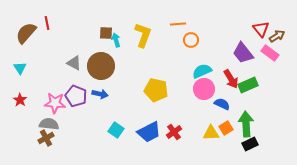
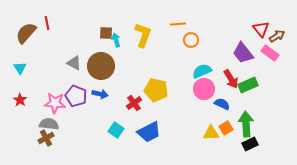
red cross: moved 40 px left, 29 px up
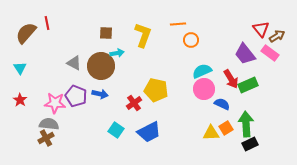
cyan arrow: moved 1 px right, 13 px down; rotated 96 degrees clockwise
purple trapezoid: moved 2 px right, 1 px down
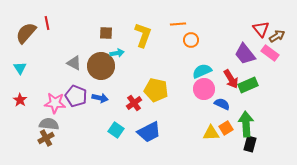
blue arrow: moved 4 px down
black rectangle: rotated 49 degrees counterclockwise
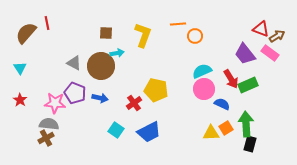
red triangle: rotated 30 degrees counterclockwise
orange circle: moved 4 px right, 4 px up
purple pentagon: moved 1 px left, 3 px up
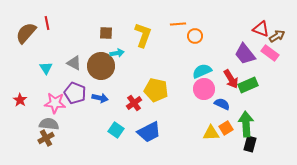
cyan triangle: moved 26 px right
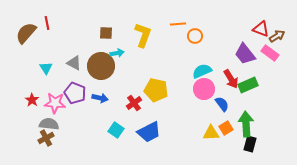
red star: moved 12 px right
blue semicircle: rotated 28 degrees clockwise
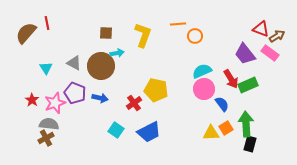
pink star: rotated 25 degrees counterclockwise
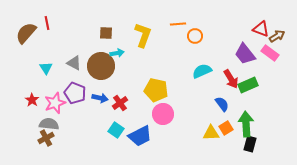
pink circle: moved 41 px left, 25 px down
red cross: moved 14 px left
blue trapezoid: moved 9 px left, 4 px down
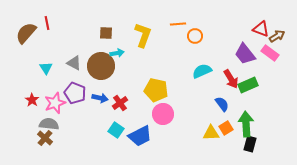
brown cross: moved 1 px left; rotated 21 degrees counterclockwise
